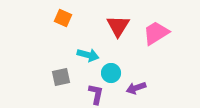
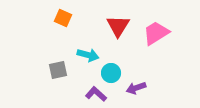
gray square: moved 3 px left, 7 px up
purple L-shape: rotated 60 degrees counterclockwise
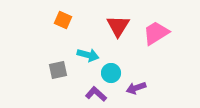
orange square: moved 2 px down
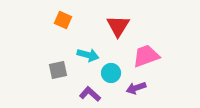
pink trapezoid: moved 10 px left, 23 px down; rotated 12 degrees clockwise
purple L-shape: moved 6 px left
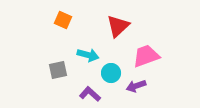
red triangle: rotated 15 degrees clockwise
purple arrow: moved 2 px up
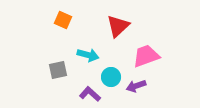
cyan circle: moved 4 px down
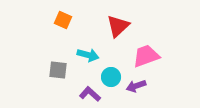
gray square: rotated 18 degrees clockwise
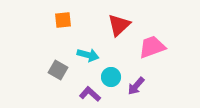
orange square: rotated 30 degrees counterclockwise
red triangle: moved 1 px right, 1 px up
pink trapezoid: moved 6 px right, 9 px up
gray square: rotated 24 degrees clockwise
purple arrow: rotated 30 degrees counterclockwise
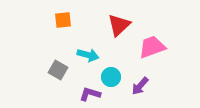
purple arrow: moved 4 px right
purple L-shape: rotated 25 degrees counterclockwise
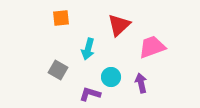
orange square: moved 2 px left, 2 px up
cyan arrow: moved 6 px up; rotated 90 degrees clockwise
purple arrow: moved 1 px right, 3 px up; rotated 126 degrees clockwise
